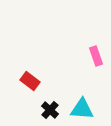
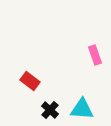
pink rectangle: moved 1 px left, 1 px up
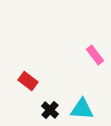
pink rectangle: rotated 18 degrees counterclockwise
red rectangle: moved 2 px left
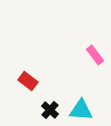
cyan triangle: moved 1 px left, 1 px down
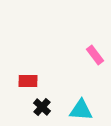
red rectangle: rotated 36 degrees counterclockwise
black cross: moved 8 px left, 3 px up
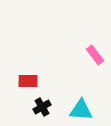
black cross: rotated 18 degrees clockwise
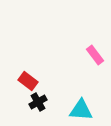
red rectangle: rotated 36 degrees clockwise
black cross: moved 4 px left, 5 px up
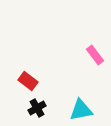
black cross: moved 1 px left, 6 px down
cyan triangle: rotated 15 degrees counterclockwise
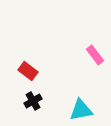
red rectangle: moved 10 px up
black cross: moved 4 px left, 7 px up
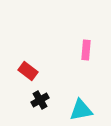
pink rectangle: moved 9 px left, 5 px up; rotated 42 degrees clockwise
black cross: moved 7 px right, 1 px up
